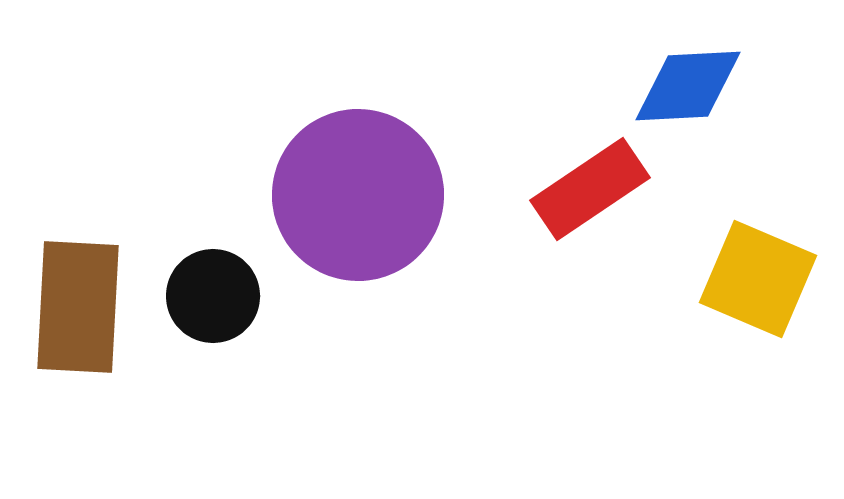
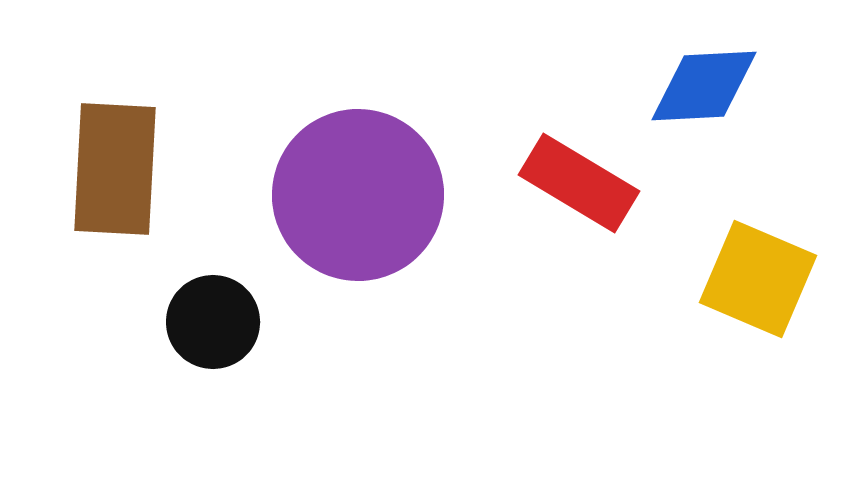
blue diamond: moved 16 px right
red rectangle: moved 11 px left, 6 px up; rotated 65 degrees clockwise
black circle: moved 26 px down
brown rectangle: moved 37 px right, 138 px up
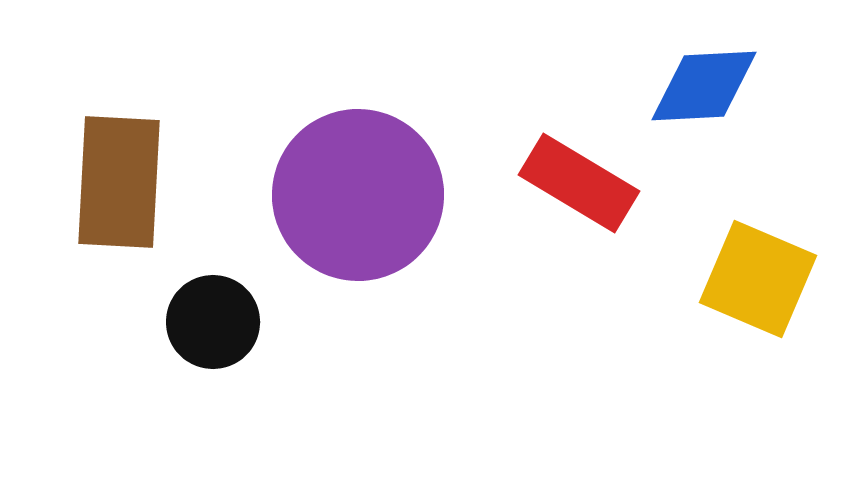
brown rectangle: moved 4 px right, 13 px down
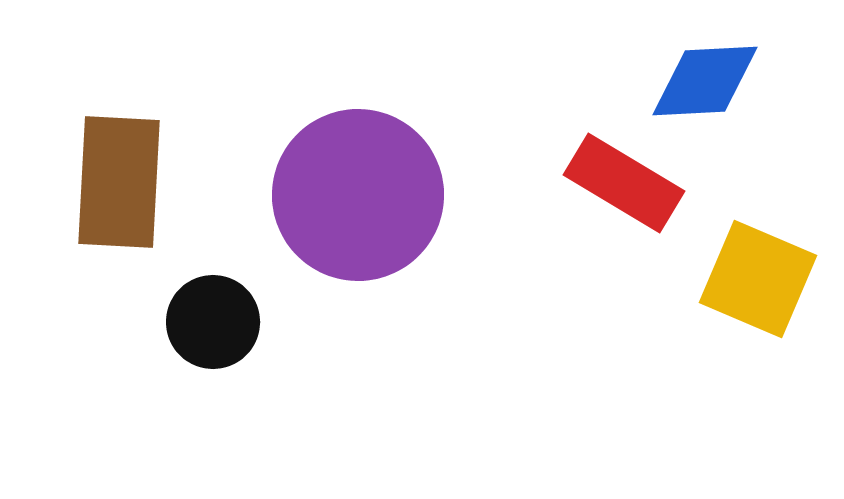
blue diamond: moved 1 px right, 5 px up
red rectangle: moved 45 px right
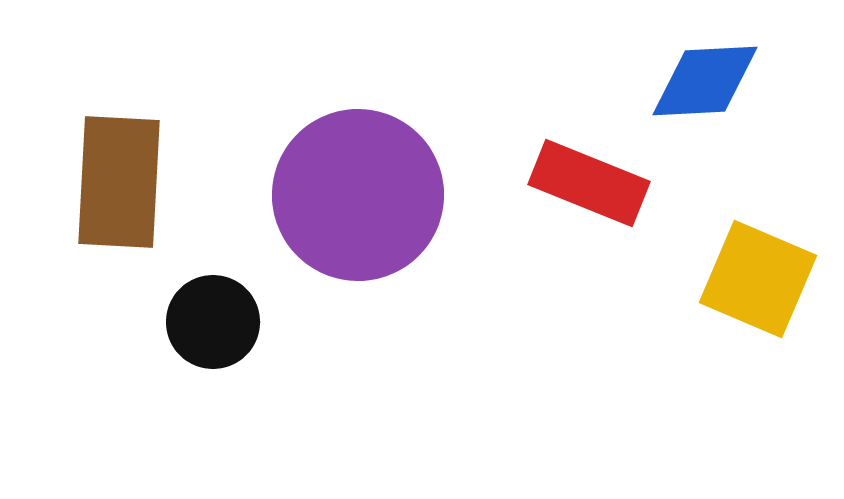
red rectangle: moved 35 px left; rotated 9 degrees counterclockwise
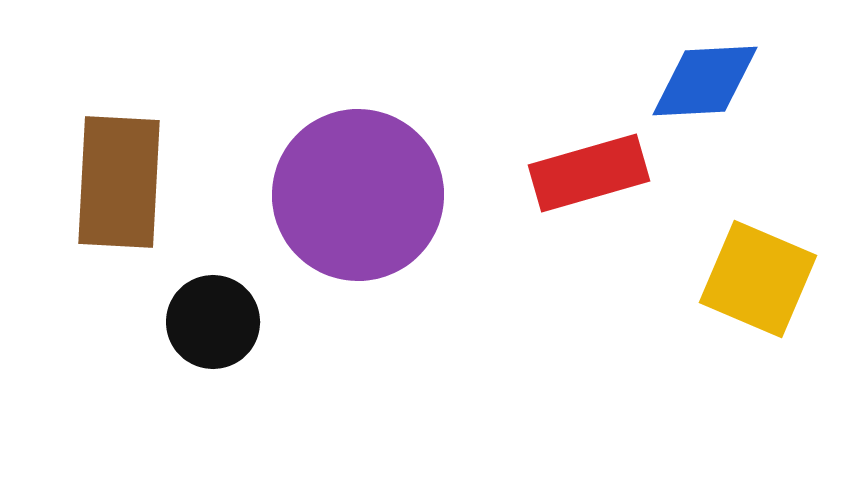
red rectangle: moved 10 px up; rotated 38 degrees counterclockwise
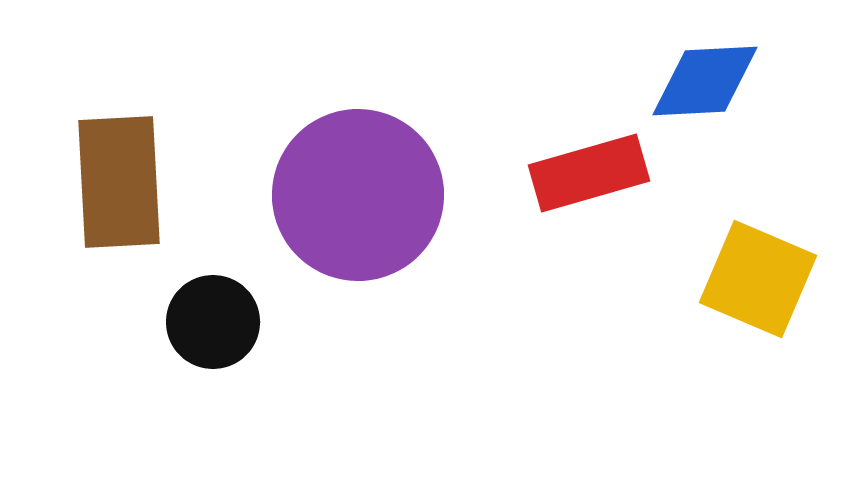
brown rectangle: rotated 6 degrees counterclockwise
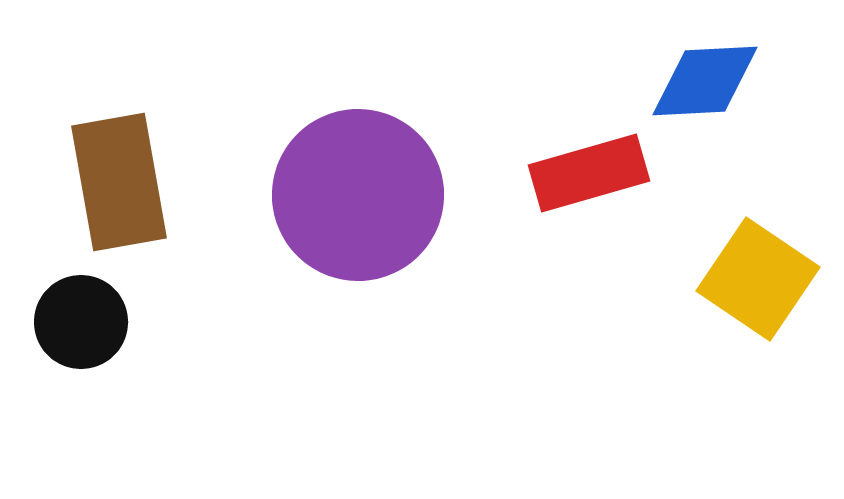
brown rectangle: rotated 7 degrees counterclockwise
yellow square: rotated 11 degrees clockwise
black circle: moved 132 px left
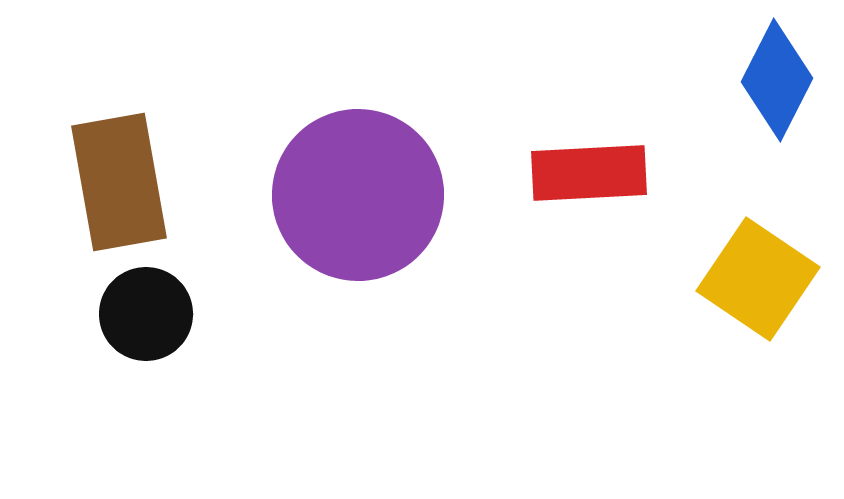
blue diamond: moved 72 px right, 1 px up; rotated 60 degrees counterclockwise
red rectangle: rotated 13 degrees clockwise
black circle: moved 65 px right, 8 px up
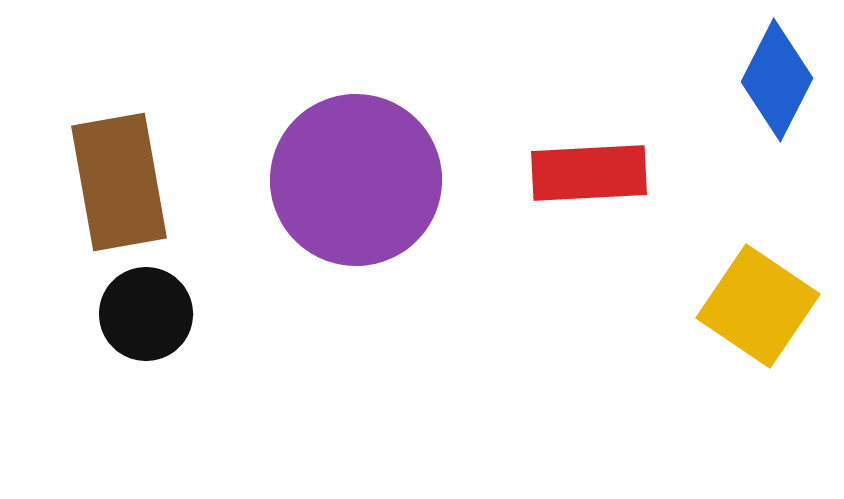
purple circle: moved 2 px left, 15 px up
yellow square: moved 27 px down
